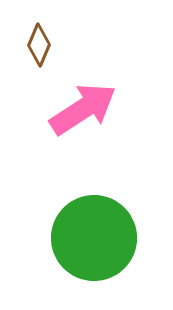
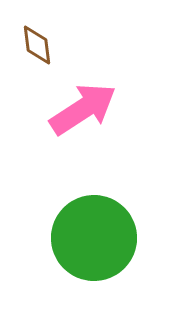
brown diamond: moved 2 px left; rotated 30 degrees counterclockwise
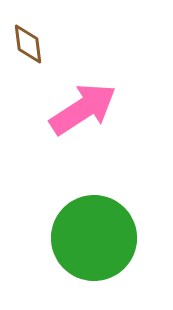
brown diamond: moved 9 px left, 1 px up
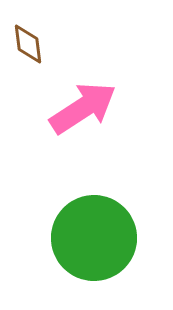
pink arrow: moved 1 px up
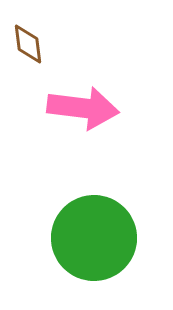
pink arrow: rotated 40 degrees clockwise
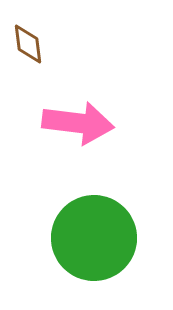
pink arrow: moved 5 px left, 15 px down
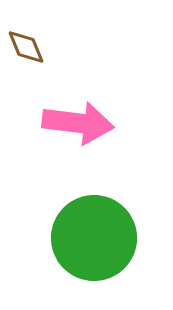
brown diamond: moved 2 px left, 3 px down; rotated 15 degrees counterclockwise
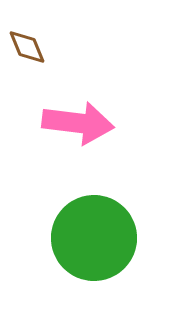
brown diamond: moved 1 px right
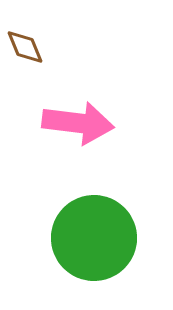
brown diamond: moved 2 px left
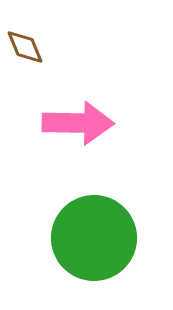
pink arrow: rotated 6 degrees counterclockwise
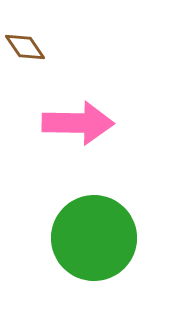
brown diamond: rotated 12 degrees counterclockwise
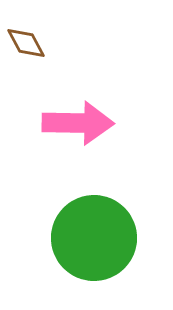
brown diamond: moved 1 px right, 4 px up; rotated 6 degrees clockwise
